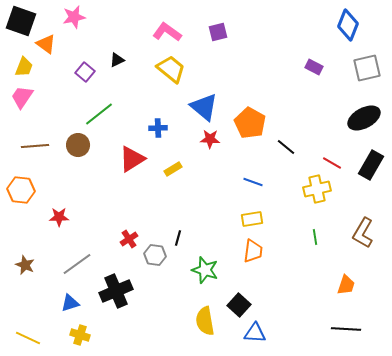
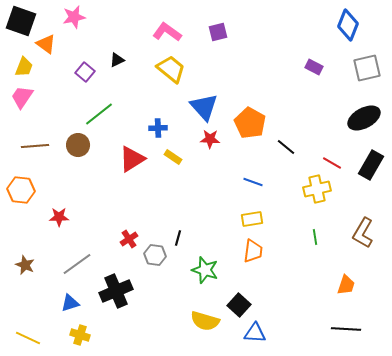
blue triangle at (204, 107): rotated 8 degrees clockwise
yellow rectangle at (173, 169): moved 12 px up; rotated 66 degrees clockwise
yellow semicircle at (205, 321): rotated 64 degrees counterclockwise
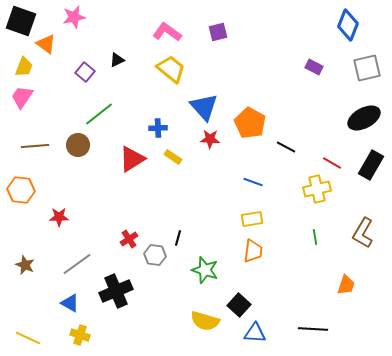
black line at (286, 147): rotated 12 degrees counterclockwise
blue triangle at (70, 303): rotated 48 degrees clockwise
black line at (346, 329): moved 33 px left
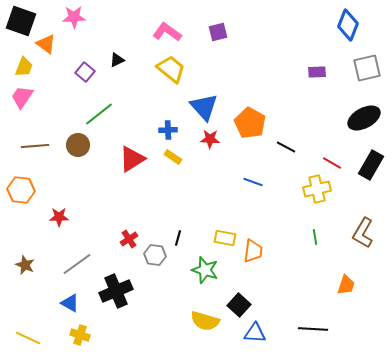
pink star at (74, 17): rotated 10 degrees clockwise
purple rectangle at (314, 67): moved 3 px right, 5 px down; rotated 30 degrees counterclockwise
blue cross at (158, 128): moved 10 px right, 2 px down
yellow rectangle at (252, 219): moved 27 px left, 19 px down; rotated 20 degrees clockwise
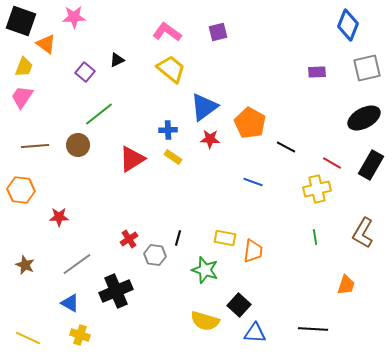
blue triangle at (204, 107): rotated 36 degrees clockwise
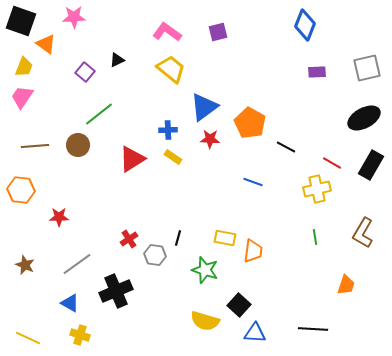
blue diamond at (348, 25): moved 43 px left
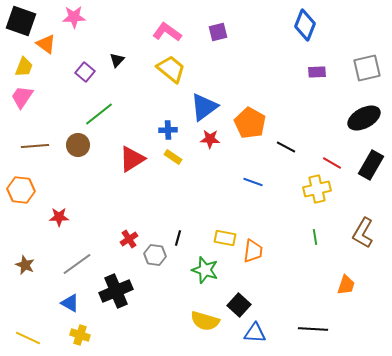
black triangle at (117, 60): rotated 21 degrees counterclockwise
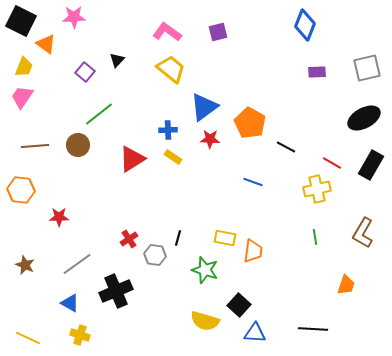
black square at (21, 21): rotated 8 degrees clockwise
